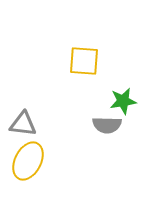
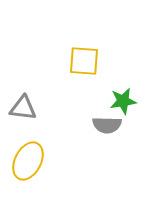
gray triangle: moved 16 px up
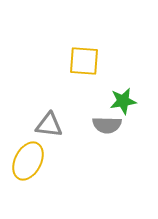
gray triangle: moved 26 px right, 17 px down
